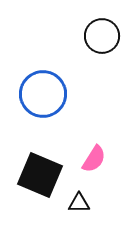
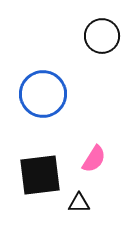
black square: rotated 30 degrees counterclockwise
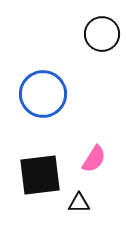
black circle: moved 2 px up
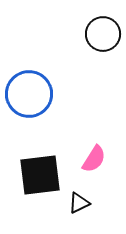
black circle: moved 1 px right
blue circle: moved 14 px left
black triangle: rotated 25 degrees counterclockwise
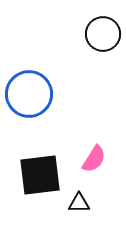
black triangle: rotated 25 degrees clockwise
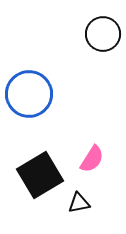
pink semicircle: moved 2 px left
black square: rotated 24 degrees counterclockwise
black triangle: rotated 10 degrees counterclockwise
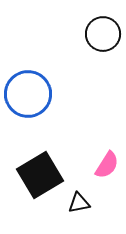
blue circle: moved 1 px left
pink semicircle: moved 15 px right, 6 px down
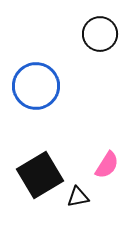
black circle: moved 3 px left
blue circle: moved 8 px right, 8 px up
black triangle: moved 1 px left, 6 px up
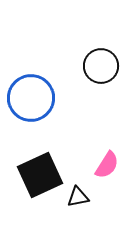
black circle: moved 1 px right, 32 px down
blue circle: moved 5 px left, 12 px down
black square: rotated 6 degrees clockwise
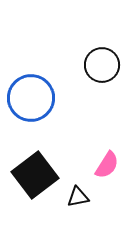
black circle: moved 1 px right, 1 px up
black square: moved 5 px left; rotated 12 degrees counterclockwise
